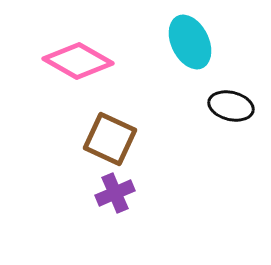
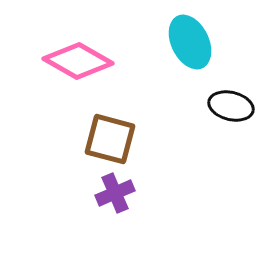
brown square: rotated 10 degrees counterclockwise
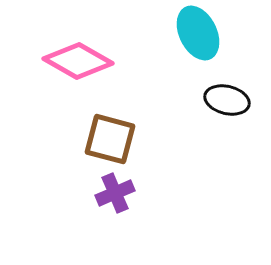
cyan ellipse: moved 8 px right, 9 px up
black ellipse: moved 4 px left, 6 px up
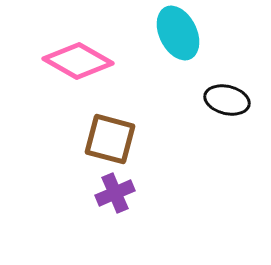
cyan ellipse: moved 20 px left
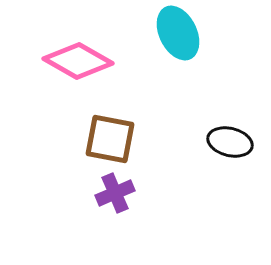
black ellipse: moved 3 px right, 42 px down
brown square: rotated 4 degrees counterclockwise
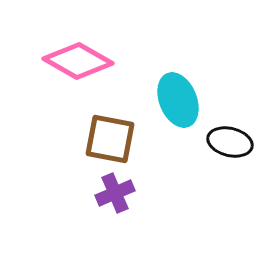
cyan ellipse: moved 67 px down; rotated 4 degrees clockwise
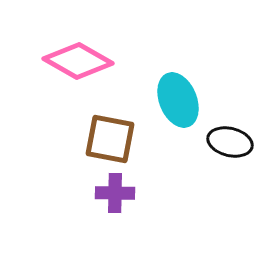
purple cross: rotated 24 degrees clockwise
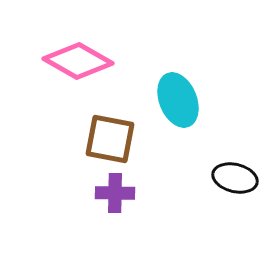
black ellipse: moved 5 px right, 36 px down
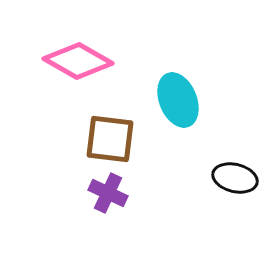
brown square: rotated 4 degrees counterclockwise
purple cross: moved 7 px left; rotated 24 degrees clockwise
